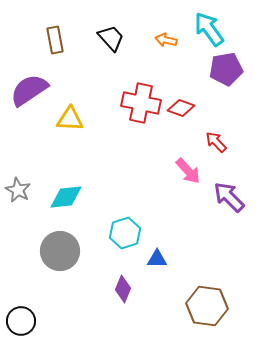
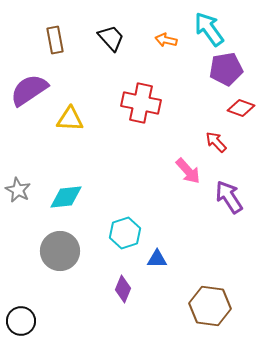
red diamond: moved 60 px right
purple arrow: rotated 12 degrees clockwise
brown hexagon: moved 3 px right
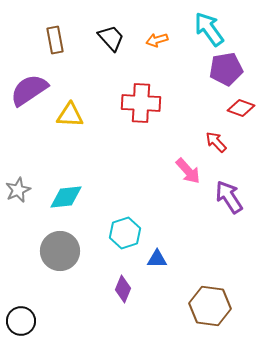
orange arrow: moved 9 px left; rotated 30 degrees counterclockwise
red cross: rotated 9 degrees counterclockwise
yellow triangle: moved 4 px up
gray star: rotated 20 degrees clockwise
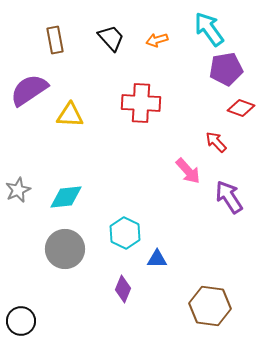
cyan hexagon: rotated 16 degrees counterclockwise
gray circle: moved 5 px right, 2 px up
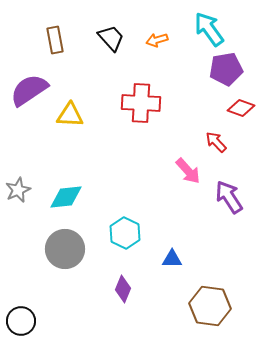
blue triangle: moved 15 px right
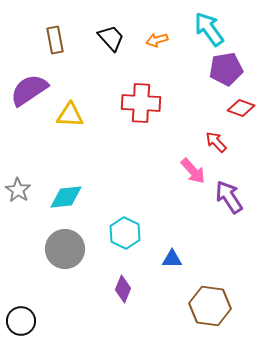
pink arrow: moved 5 px right
gray star: rotated 15 degrees counterclockwise
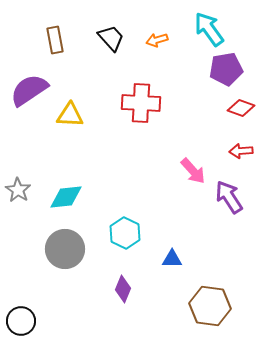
red arrow: moved 25 px right, 9 px down; rotated 50 degrees counterclockwise
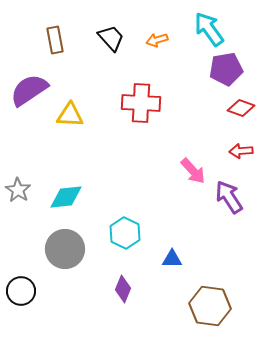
black circle: moved 30 px up
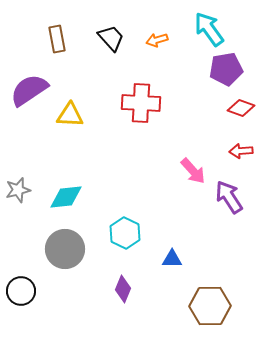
brown rectangle: moved 2 px right, 1 px up
gray star: rotated 25 degrees clockwise
brown hexagon: rotated 9 degrees counterclockwise
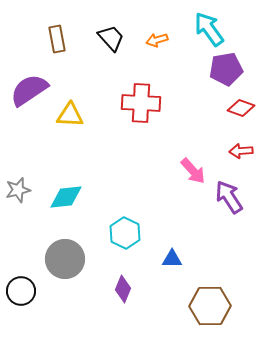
gray circle: moved 10 px down
